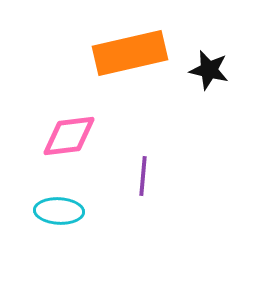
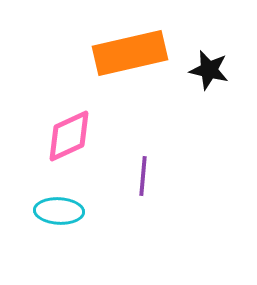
pink diamond: rotated 18 degrees counterclockwise
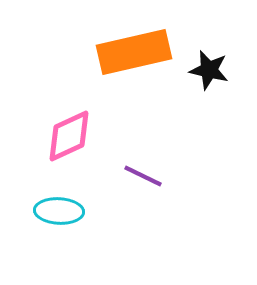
orange rectangle: moved 4 px right, 1 px up
purple line: rotated 69 degrees counterclockwise
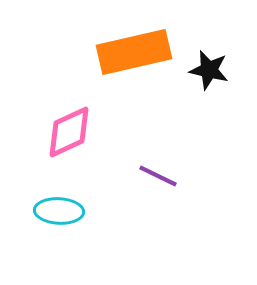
pink diamond: moved 4 px up
purple line: moved 15 px right
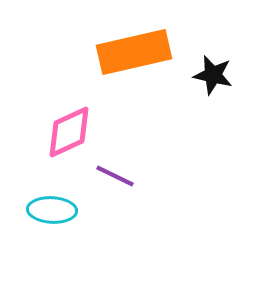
black star: moved 4 px right, 5 px down
purple line: moved 43 px left
cyan ellipse: moved 7 px left, 1 px up
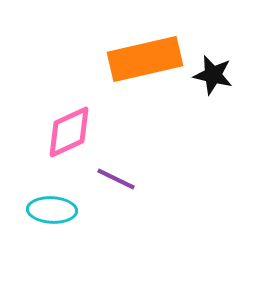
orange rectangle: moved 11 px right, 7 px down
purple line: moved 1 px right, 3 px down
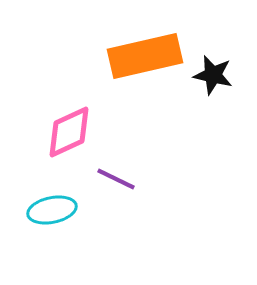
orange rectangle: moved 3 px up
cyan ellipse: rotated 15 degrees counterclockwise
